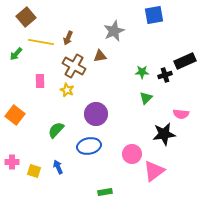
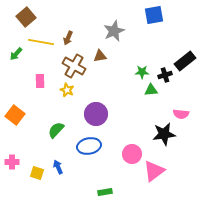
black rectangle: rotated 15 degrees counterclockwise
green triangle: moved 5 px right, 8 px up; rotated 40 degrees clockwise
yellow square: moved 3 px right, 2 px down
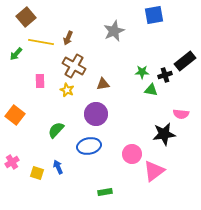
brown triangle: moved 3 px right, 28 px down
green triangle: rotated 16 degrees clockwise
pink cross: rotated 32 degrees counterclockwise
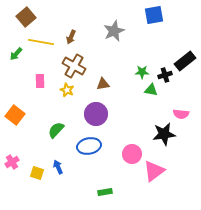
brown arrow: moved 3 px right, 1 px up
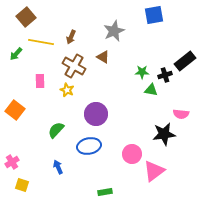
brown triangle: moved 27 px up; rotated 40 degrees clockwise
orange square: moved 5 px up
yellow square: moved 15 px left, 12 px down
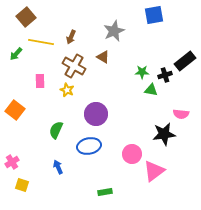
green semicircle: rotated 18 degrees counterclockwise
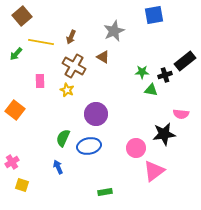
brown square: moved 4 px left, 1 px up
green semicircle: moved 7 px right, 8 px down
pink circle: moved 4 px right, 6 px up
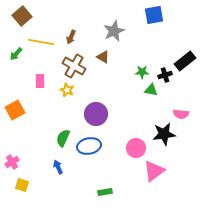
orange square: rotated 24 degrees clockwise
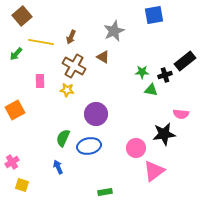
yellow star: rotated 16 degrees counterclockwise
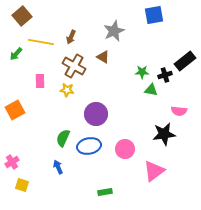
pink semicircle: moved 2 px left, 3 px up
pink circle: moved 11 px left, 1 px down
